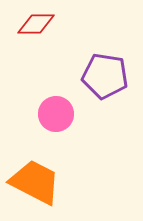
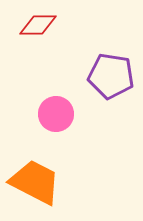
red diamond: moved 2 px right, 1 px down
purple pentagon: moved 6 px right
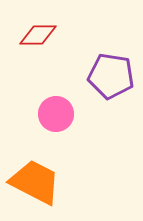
red diamond: moved 10 px down
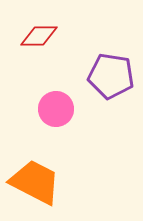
red diamond: moved 1 px right, 1 px down
pink circle: moved 5 px up
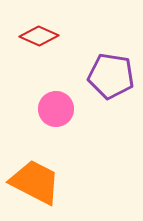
red diamond: rotated 24 degrees clockwise
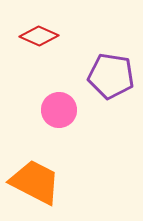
pink circle: moved 3 px right, 1 px down
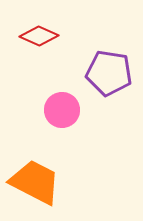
purple pentagon: moved 2 px left, 3 px up
pink circle: moved 3 px right
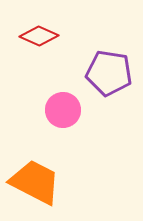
pink circle: moved 1 px right
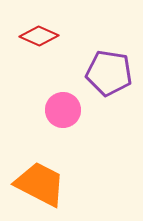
orange trapezoid: moved 5 px right, 2 px down
